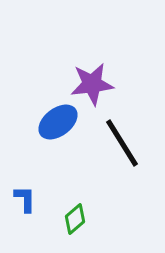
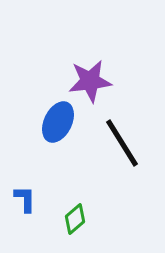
purple star: moved 2 px left, 3 px up
blue ellipse: rotated 27 degrees counterclockwise
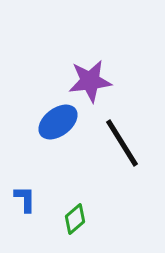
blue ellipse: rotated 27 degrees clockwise
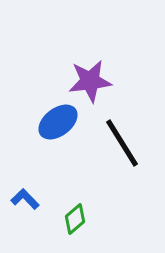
blue L-shape: rotated 44 degrees counterclockwise
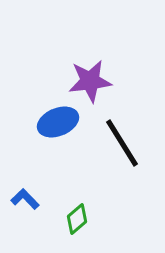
blue ellipse: rotated 15 degrees clockwise
green diamond: moved 2 px right
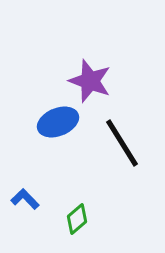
purple star: rotated 27 degrees clockwise
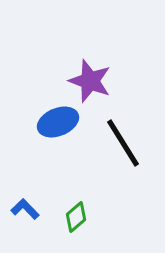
black line: moved 1 px right
blue L-shape: moved 10 px down
green diamond: moved 1 px left, 2 px up
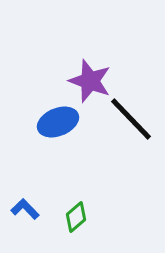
black line: moved 8 px right, 24 px up; rotated 12 degrees counterclockwise
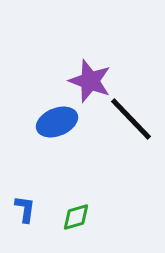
blue ellipse: moved 1 px left
blue L-shape: rotated 52 degrees clockwise
green diamond: rotated 24 degrees clockwise
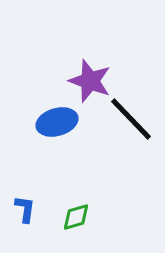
blue ellipse: rotated 6 degrees clockwise
